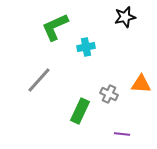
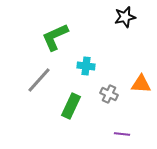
green L-shape: moved 10 px down
cyan cross: moved 19 px down; rotated 18 degrees clockwise
green rectangle: moved 9 px left, 5 px up
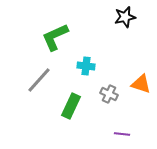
orange triangle: rotated 15 degrees clockwise
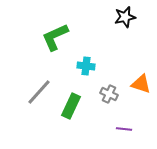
gray line: moved 12 px down
purple line: moved 2 px right, 5 px up
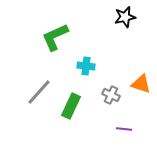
gray cross: moved 2 px right, 1 px down
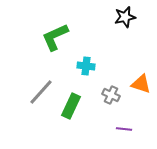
gray line: moved 2 px right
